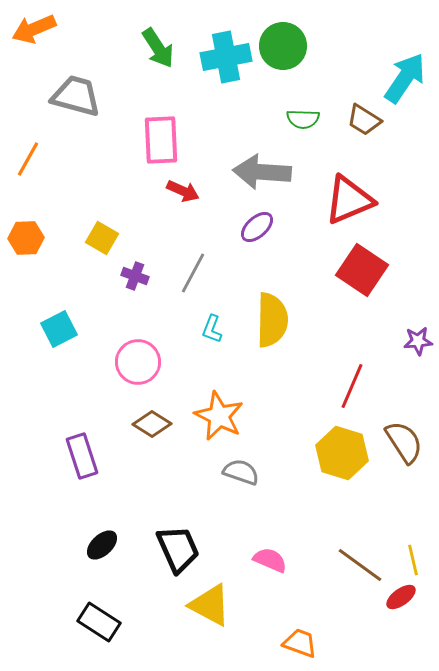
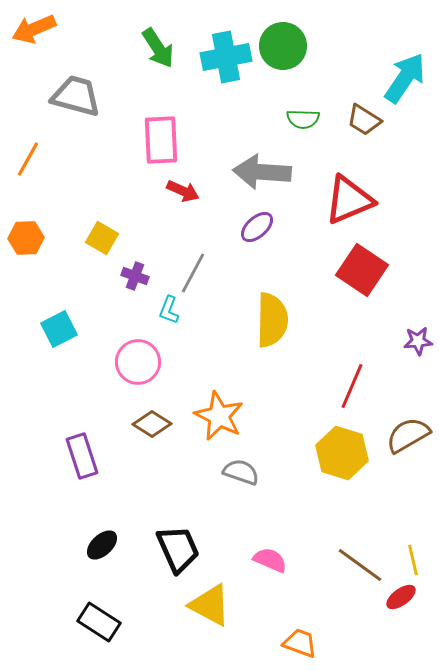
cyan L-shape: moved 43 px left, 19 px up
brown semicircle: moved 4 px right, 7 px up; rotated 87 degrees counterclockwise
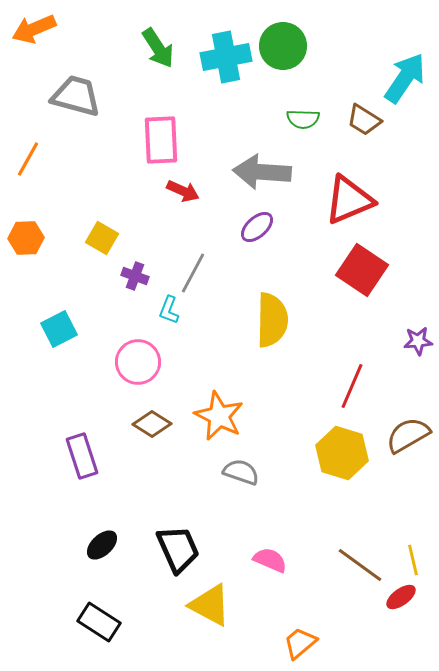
orange trapezoid: rotated 60 degrees counterclockwise
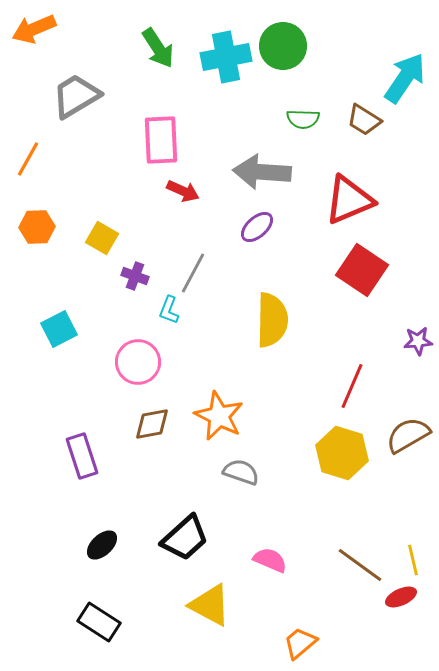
gray trapezoid: rotated 46 degrees counterclockwise
orange hexagon: moved 11 px right, 11 px up
brown diamond: rotated 42 degrees counterclockwise
black trapezoid: moved 7 px right, 11 px up; rotated 72 degrees clockwise
red ellipse: rotated 12 degrees clockwise
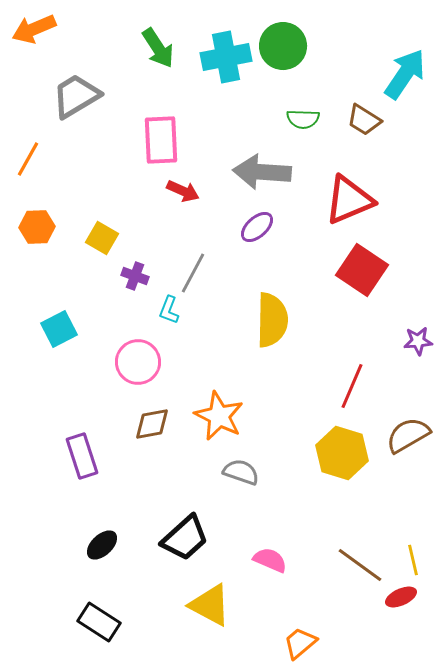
cyan arrow: moved 4 px up
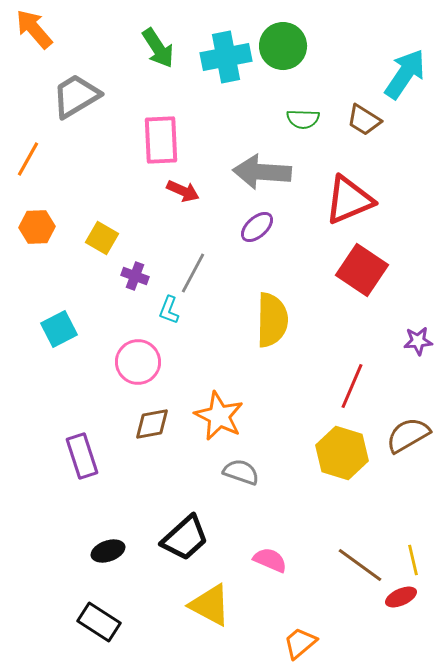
orange arrow: rotated 72 degrees clockwise
black ellipse: moved 6 px right, 6 px down; rotated 24 degrees clockwise
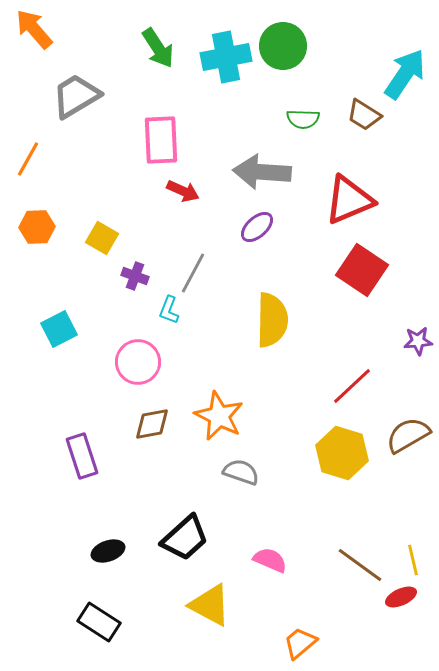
brown trapezoid: moved 5 px up
red line: rotated 24 degrees clockwise
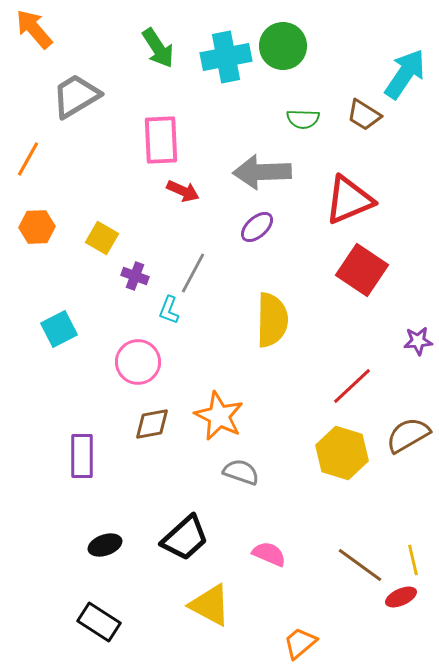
gray arrow: rotated 6 degrees counterclockwise
purple rectangle: rotated 18 degrees clockwise
black ellipse: moved 3 px left, 6 px up
pink semicircle: moved 1 px left, 6 px up
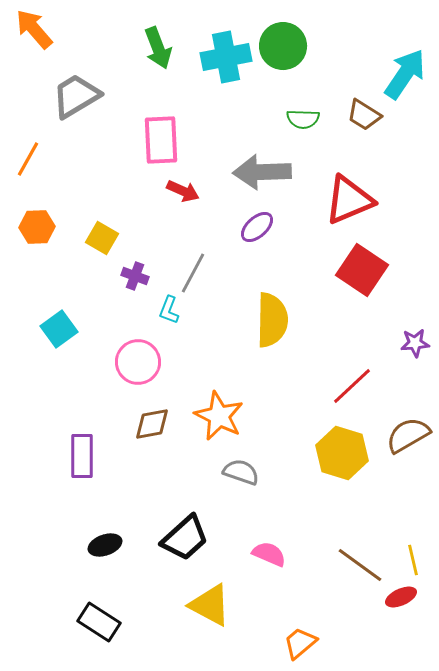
green arrow: rotated 12 degrees clockwise
cyan square: rotated 9 degrees counterclockwise
purple star: moved 3 px left, 2 px down
